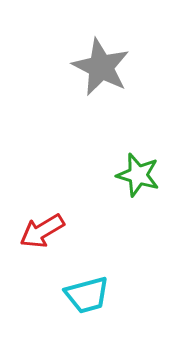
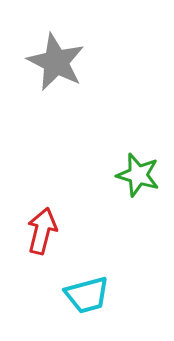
gray star: moved 45 px left, 5 px up
red arrow: rotated 135 degrees clockwise
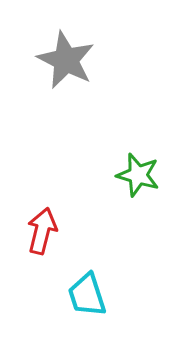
gray star: moved 10 px right, 2 px up
cyan trapezoid: rotated 87 degrees clockwise
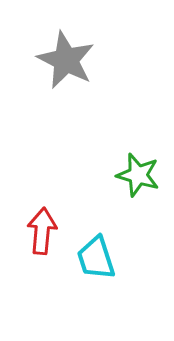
red arrow: rotated 9 degrees counterclockwise
cyan trapezoid: moved 9 px right, 37 px up
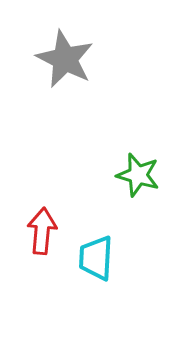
gray star: moved 1 px left, 1 px up
cyan trapezoid: rotated 21 degrees clockwise
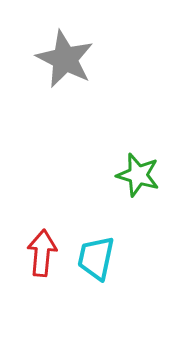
red arrow: moved 22 px down
cyan trapezoid: rotated 9 degrees clockwise
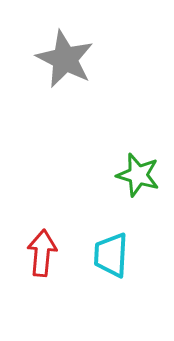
cyan trapezoid: moved 15 px right, 3 px up; rotated 9 degrees counterclockwise
